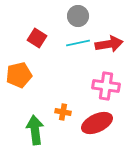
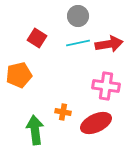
red ellipse: moved 1 px left
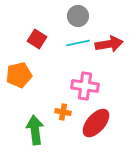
red square: moved 1 px down
pink cross: moved 21 px left
red ellipse: rotated 24 degrees counterclockwise
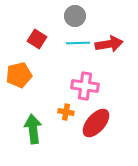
gray circle: moved 3 px left
cyan line: rotated 10 degrees clockwise
orange cross: moved 3 px right
green arrow: moved 2 px left, 1 px up
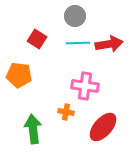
orange pentagon: rotated 20 degrees clockwise
red ellipse: moved 7 px right, 4 px down
